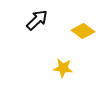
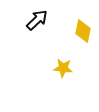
yellow diamond: rotated 65 degrees clockwise
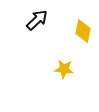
yellow star: moved 1 px right, 1 px down
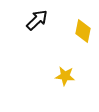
yellow star: moved 1 px right, 7 px down
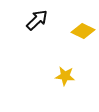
yellow diamond: rotated 75 degrees counterclockwise
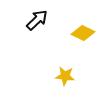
yellow diamond: moved 2 px down
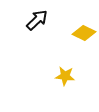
yellow diamond: moved 1 px right
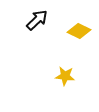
yellow diamond: moved 5 px left, 2 px up
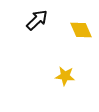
yellow diamond: moved 2 px right, 1 px up; rotated 40 degrees clockwise
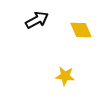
black arrow: rotated 15 degrees clockwise
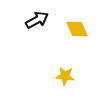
yellow diamond: moved 4 px left, 1 px up
